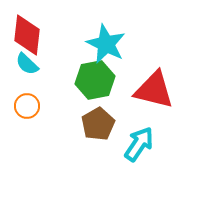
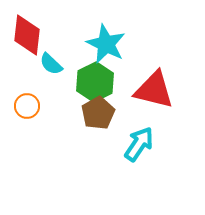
cyan semicircle: moved 24 px right
green hexagon: moved 2 px down; rotated 15 degrees counterclockwise
brown pentagon: moved 11 px up
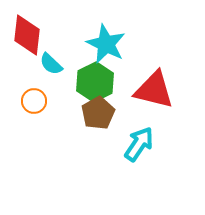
orange circle: moved 7 px right, 5 px up
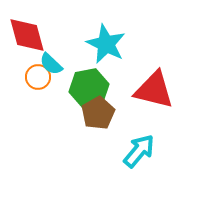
red diamond: rotated 21 degrees counterclockwise
green hexagon: moved 6 px left, 6 px down; rotated 15 degrees clockwise
orange circle: moved 4 px right, 24 px up
cyan arrow: moved 7 px down; rotated 6 degrees clockwise
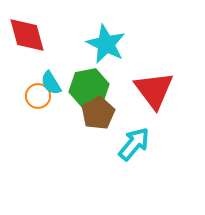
cyan semicircle: moved 19 px down; rotated 15 degrees clockwise
orange circle: moved 19 px down
red triangle: rotated 39 degrees clockwise
cyan arrow: moved 5 px left, 7 px up
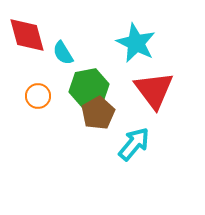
cyan star: moved 30 px right, 1 px up
cyan semicircle: moved 12 px right, 30 px up
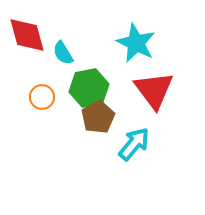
orange circle: moved 4 px right, 1 px down
brown pentagon: moved 4 px down
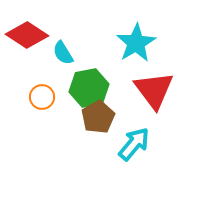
red diamond: rotated 42 degrees counterclockwise
cyan star: rotated 15 degrees clockwise
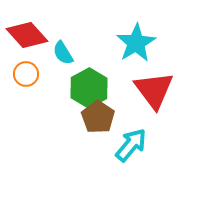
red diamond: rotated 15 degrees clockwise
green hexagon: rotated 18 degrees counterclockwise
orange circle: moved 16 px left, 23 px up
brown pentagon: rotated 8 degrees counterclockwise
cyan arrow: moved 3 px left, 1 px down
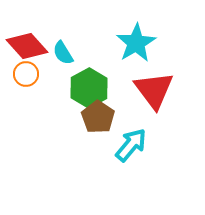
red diamond: moved 11 px down
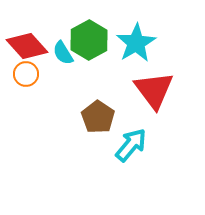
green hexagon: moved 48 px up
